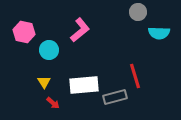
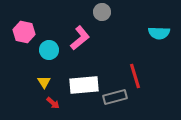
gray circle: moved 36 px left
pink L-shape: moved 8 px down
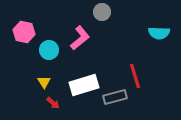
white rectangle: rotated 12 degrees counterclockwise
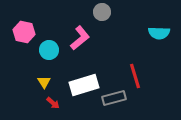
gray rectangle: moved 1 px left, 1 px down
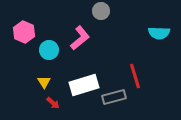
gray circle: moved 1 px left, 1 px up
pink hexagon: rotated 10 degrees clockwise
gray rectangle: moved 1 px up
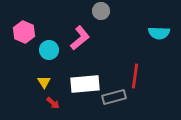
red line: rotated 25 degrees clockwise
white rectangle: moved 1 px right, 1 px up; rotated 12 degrees clockwise
